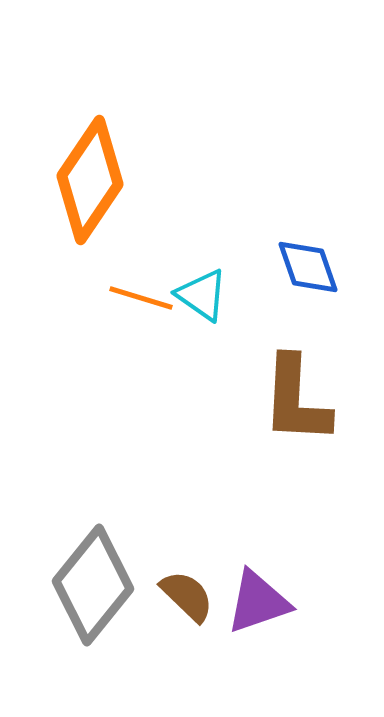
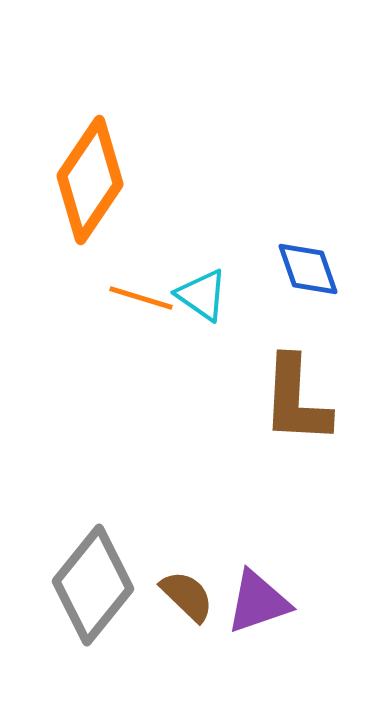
blue diamond: moved 2 px down
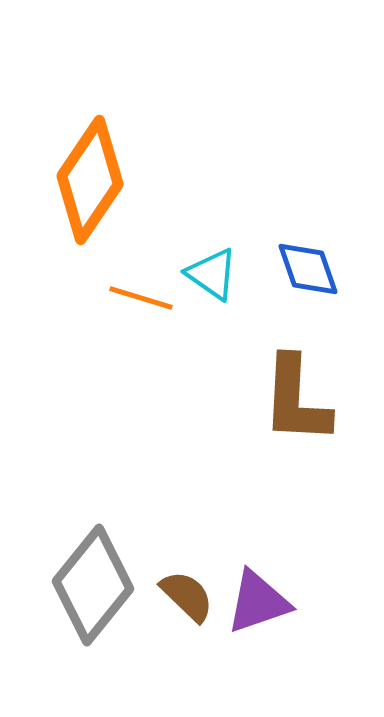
cyan triangle: moved 10 px right, 21 px up
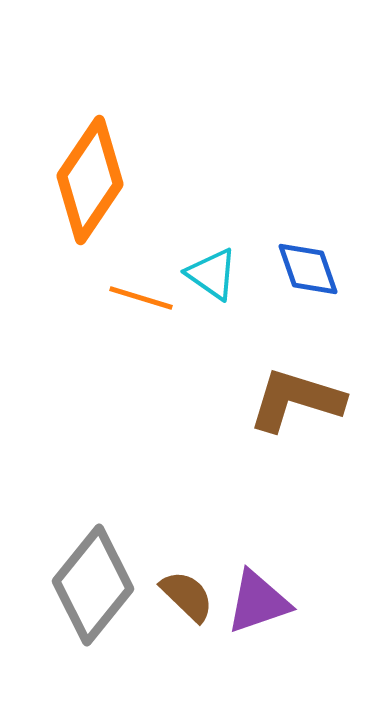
brown L-shape: rotated 104 degrees clockwise
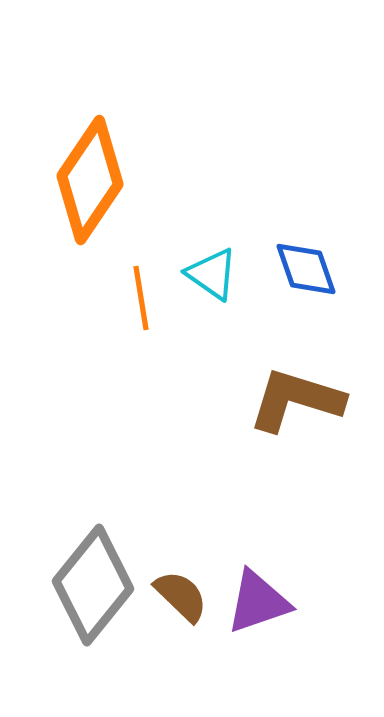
blue diamond: moved 2 px left
orange line: rotated 64 degrees clockwise
brown semicircle: moved 6 px left
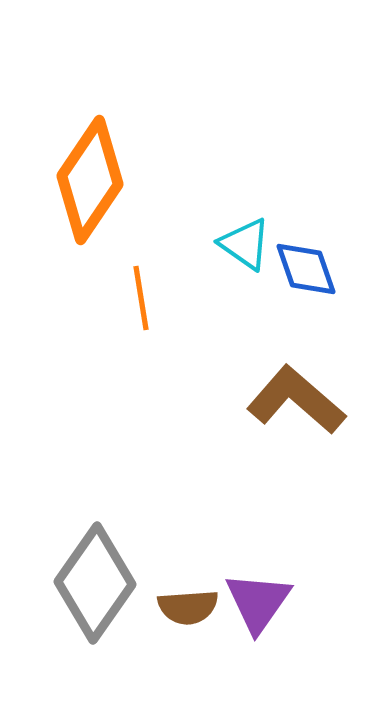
cyan triangle: moved 33 px right, 30 px up
brown L-shape: rotated 24 degrees clockwise
gray diamond: moved 2 px right, 2 px up; rotated 4 degrees counterclockwise
brown semicircle: moved 7 px right, 11 px down; rotated 132 degrees clockwise
purple triangle: rotated 36 degrees counterclockwise
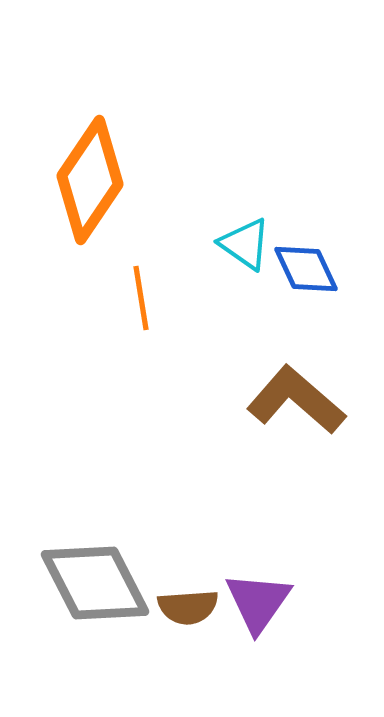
blue diamond: rotated 6 degrees counterclockwise
gray diamond: rotated 62 degrees counterclockwise
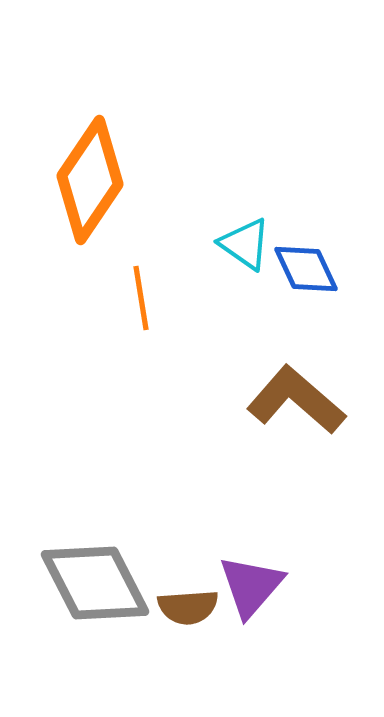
purple triangle: moved 7 px left, 16 px up; rotated 6 degrees clockwise
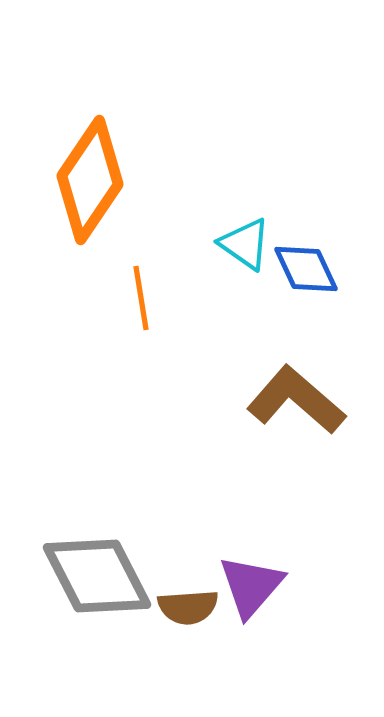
gray diamond: moved 2 px right, 7 px up
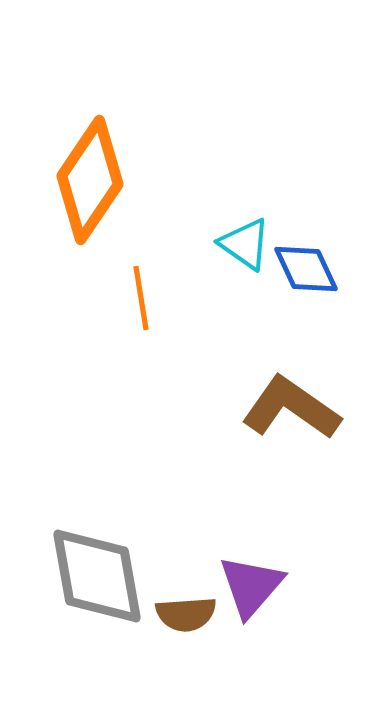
brown L-shape: moved 5 px left, 8 px down; rotated 6 degrees counterclockwise
gray diamond: rotated 17 degrees clockwise
brown semicircle: moved 2 px left, 7 px down
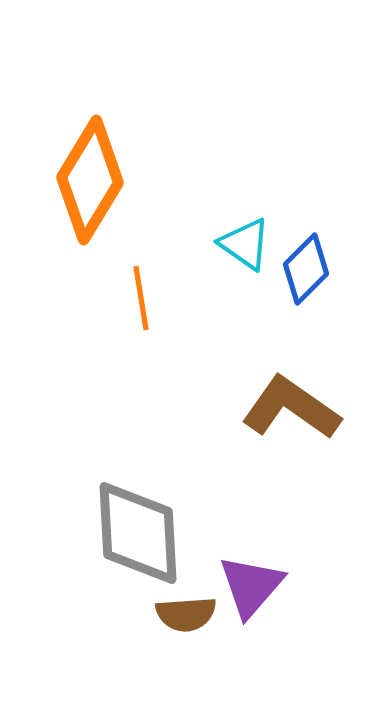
orange diamond: rotated 3 degrees counterclockwise
blue diamond: rotated 70 degrees clockwise
gray diamond: moved 41 px right, 43 px up; rotated 7 degrees clockwise
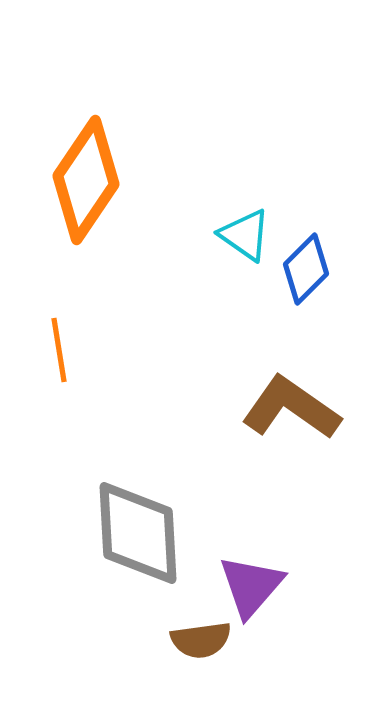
orange diamond: moved 4 px left; rotated 3 degrees clockwise
cyan triangle: moved 9 px up
orange line: moved 82 px left, 52 px down
brown semicircle: moved 15 px right, 26 px down; rotated 4 degrees counterclockwise
